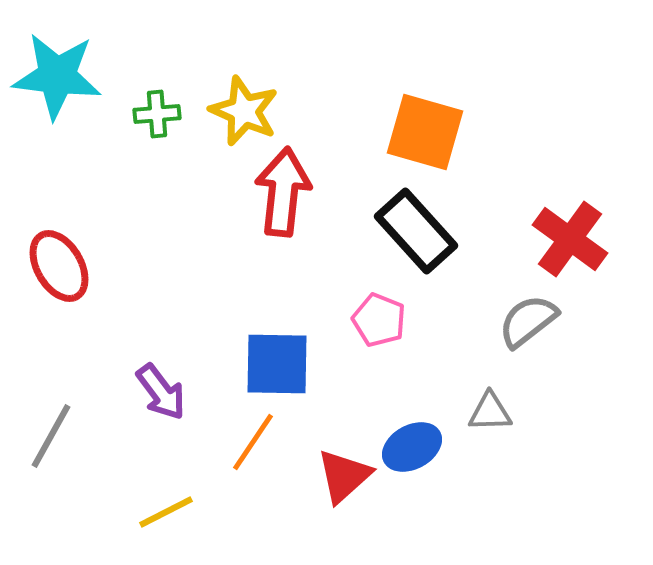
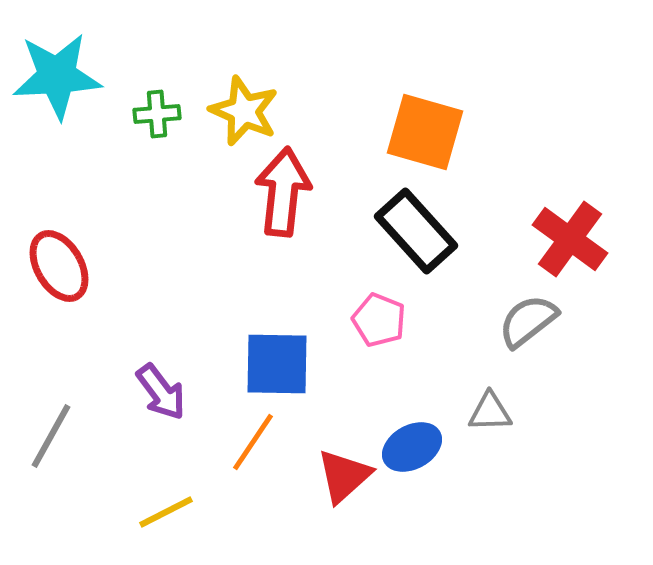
cyan star: rotated 10 degrees counterclockwise
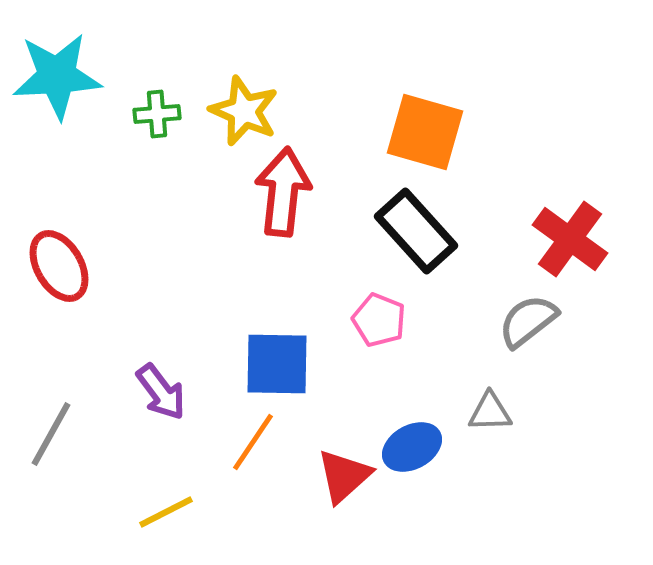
gray line: moved 2 px up
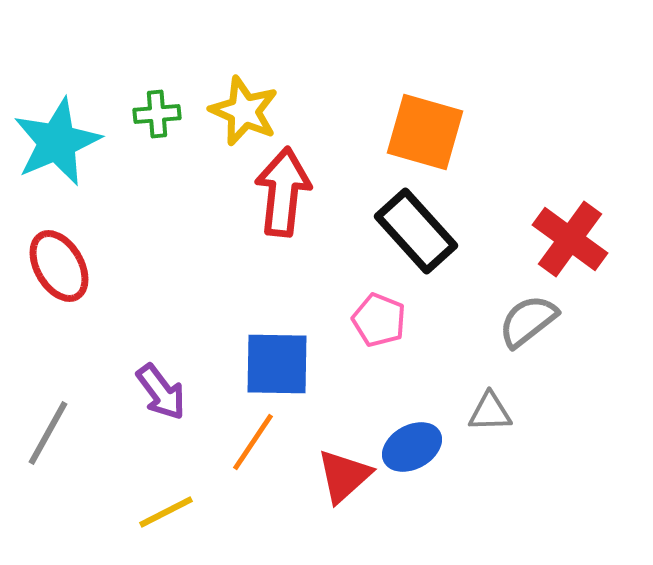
cyan star: moved 66 px down; rotated 20 degrees counterclockwise
gray line: moved 3 px left, 1 px up
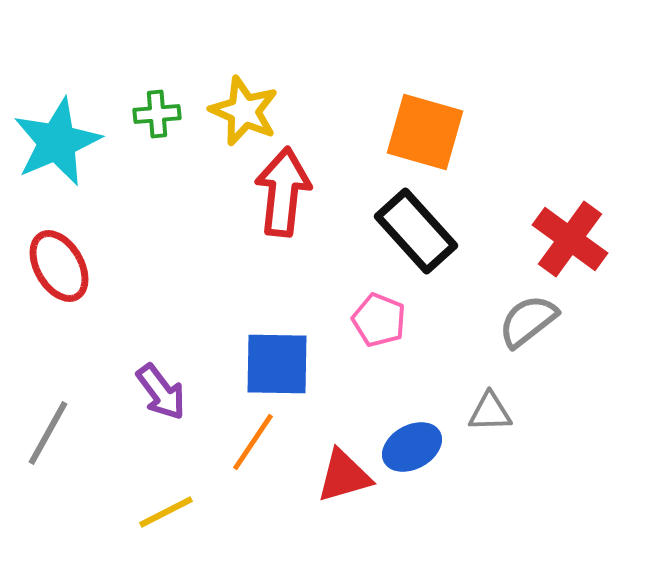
red triangle: rotated 26 degrees clockwise
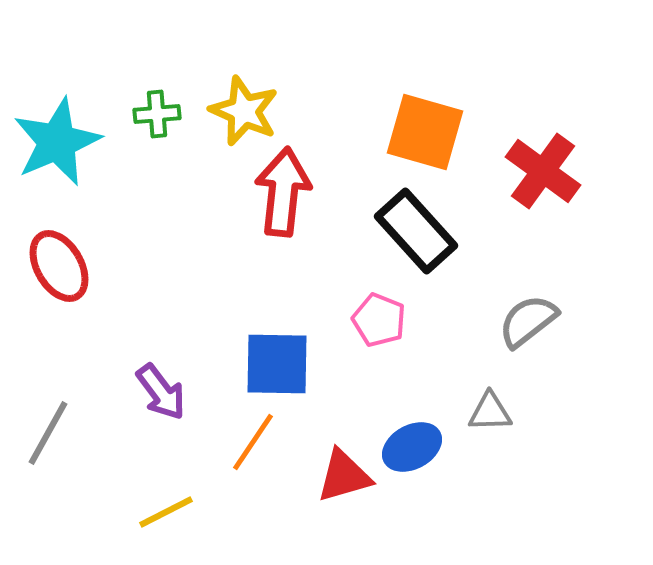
red cross: moved 27 px left, 68 px up
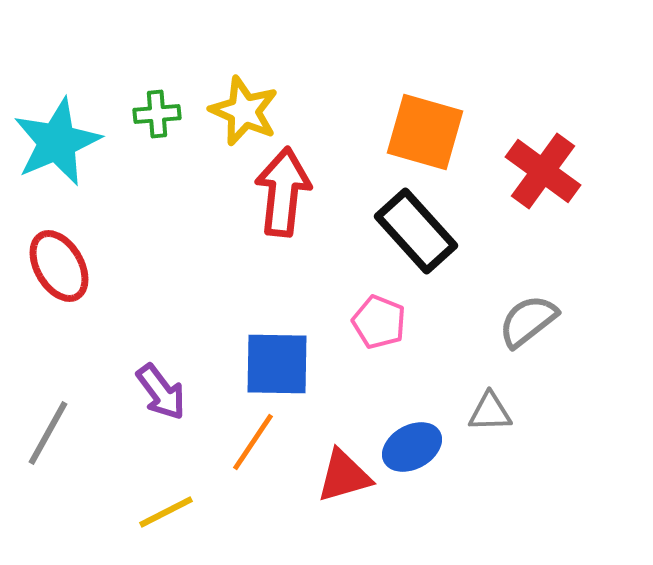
pink pentagon: moved 2 px down
